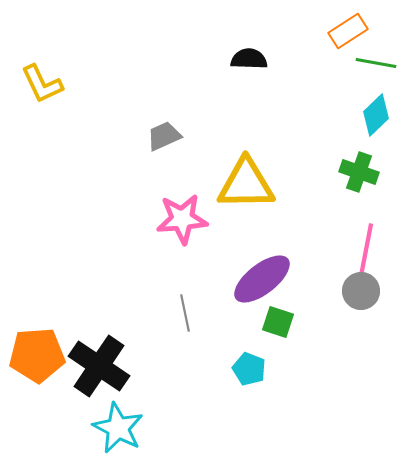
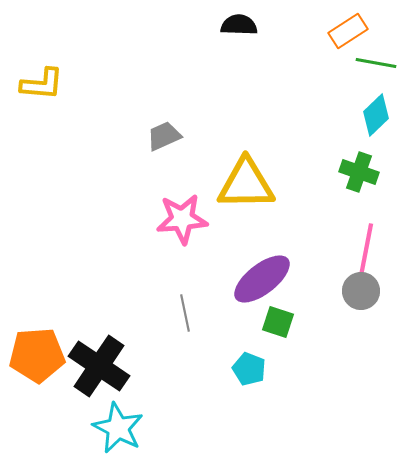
black semicircle: moved 10 px left, 34 px up
yellow L-shape: rotated 60 degrees counterclockwise
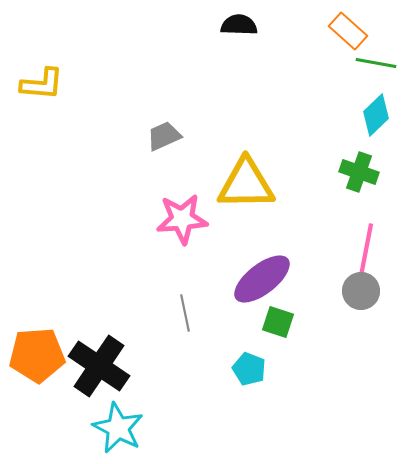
orange rectangle: rotated 75 degrees clockwise
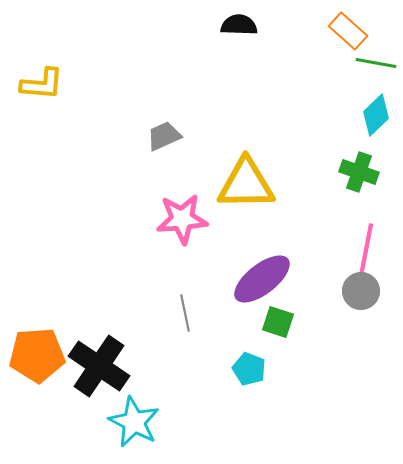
cyan star: moved 16 px right, 6 px up
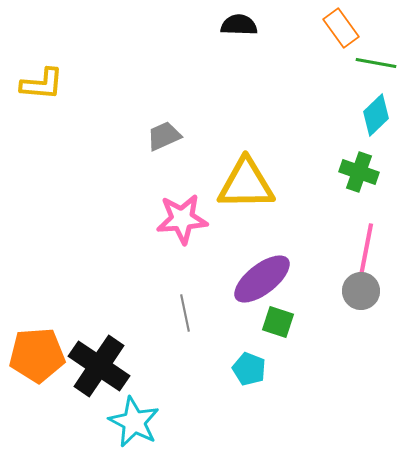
orange rectangle: moved 7 px left, 3 px up; rotated 12 degrees clockwise
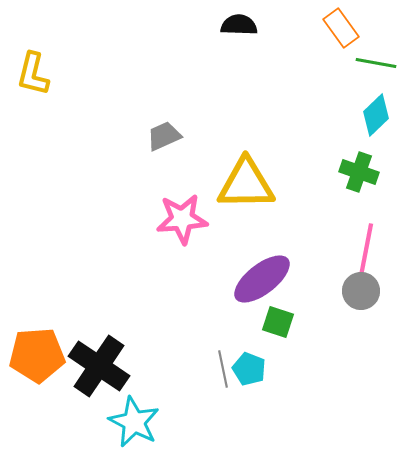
yellow L-shape: moved 9 px left, 10 px up; rotated 99 degrees clockwise
gray line: moved 38 px right, 56 px down
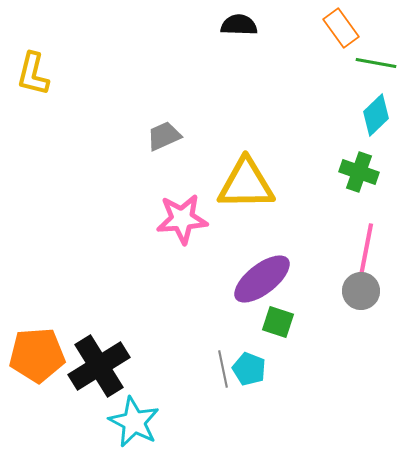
black cross: rotated 24 degrees clockwise
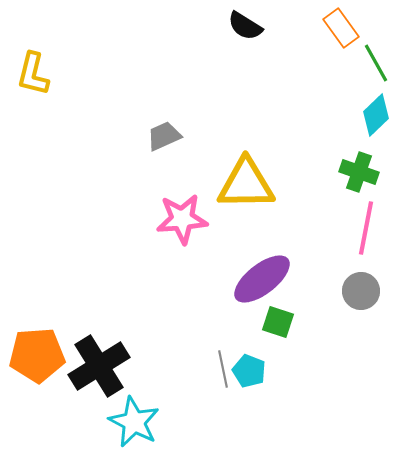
black semicircle: moved 6 px right, 1 px down; rotated 150 degrees counterclockwise
green line: rotated 51 degrees clockwise
pink line: moved 22 px up
cyan pentagon: moved 2 px down
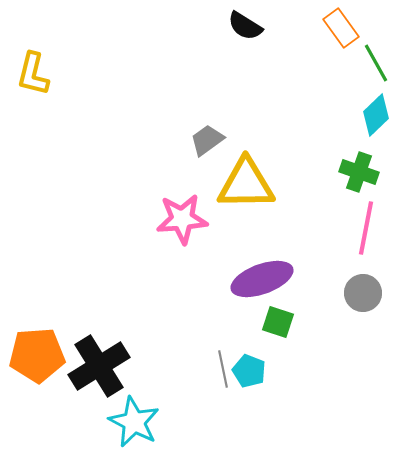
gray trapezoid: moved 43 px right, 4 px down; rotated 12 degrees counterclockwise
purple ellipse: rotated 18 degrees clockwise
gray circle: moved 2 px right, 2 px down
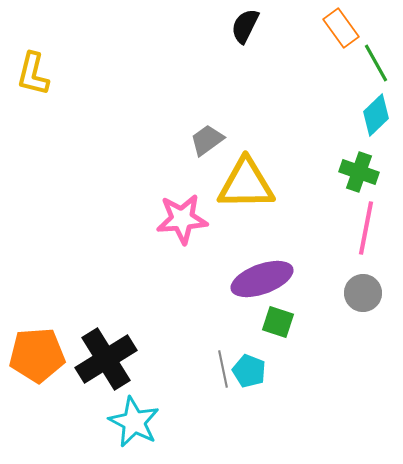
black semicircle: rotated 84 degrees clockwise
black cross: moved 7 px right, 7 px up
